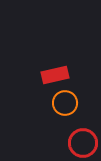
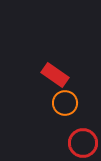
red rectangle: rotated 48 degrees clockwise
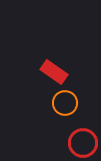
red rectangle: moved 1 px left, 3 px up
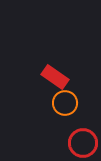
red rectangle: moved 1 px right, 5 px down
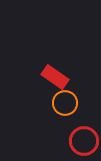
red circle: moved 1 px right, 2 px up
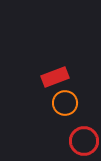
red rectangle: rotated 56 degrees counterclockwise
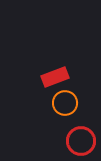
red circle: moved 3 px left
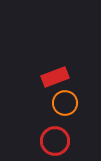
red circle: moved 26 px left
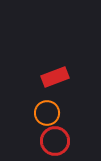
orange circle: moved 18 px left, 10 px down
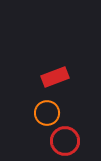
red circle: moved 10 px right
